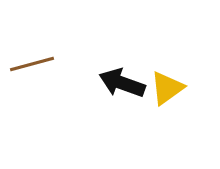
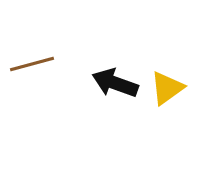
black arrow: moved 7 px left
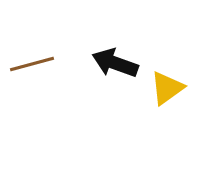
black arrow: moved 20 px up
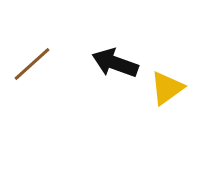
brown line: rotated 27 degrees counterclockwise
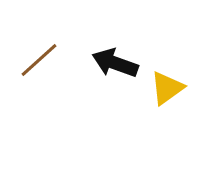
brown line: moved 7 px right, 4 px up
